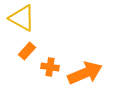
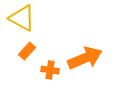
orange cross: moved 3 px down
orange arrow: moved 15 px up
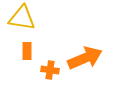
yellow triangle: rotated 20 degrees counterclockwise
orange rectangle: rotated 42 degrees counterclockwise
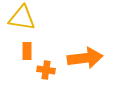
orange arrow: rotated 16 degrees clockwise
orange cross: moved 4 px left
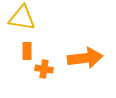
orange cross: moved 2 px left, 1 px up
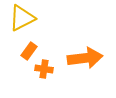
yellow triangle: rotated 36 degrees counterclockwise
orange rectangle: moved 2 px right; rotated 36 degrees clockwise
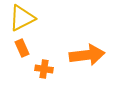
orange rectangle: moved 7 px left, 3 px up; rotated 60 degrees counterclockwise
orange arrow: moved 2 px right, 3 px up
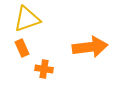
yellow triangle: moved 5 px right, 1 px down; rotated 8 degrees clockwise
orange arrow: moved 3 px right, 8 px up
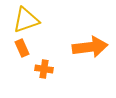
yellow triangle: moved 1 px left, 1 px down
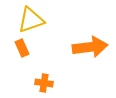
yellow triangle: moved 5 px right
orange cross: moved 14 px down
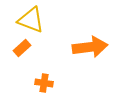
yellow triangle: rotated 40 degrees clockwise
orange rectangle: rotated 72 degrees clockwise
